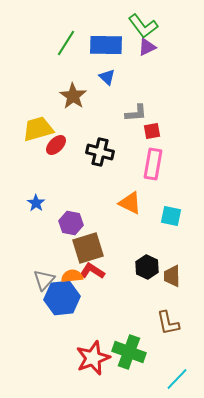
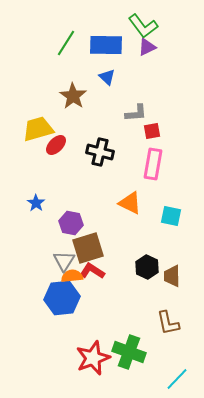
gray triangle: moved 20 px right, 19 px up; rotated 10 degrees counterclockwise
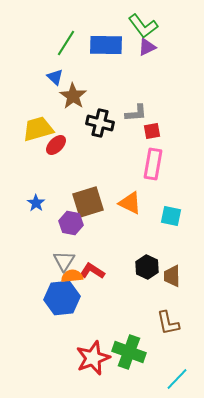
blue triangle: moved 52 px left
black cross: moved 29 px up
brown square: moved 46 px up
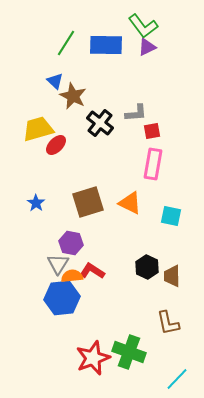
blue triangle: moved 4 px down
brown star: rotated 8 degrees counterclockwise
black cross: rotated 24 degrees clockwise
purple hexagon: moved 20 px down
gray triangle: moved 6 px left, 3 px down
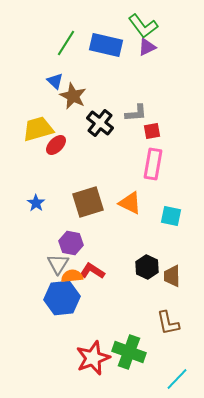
blue rectangle: rotated 12 degrees clockwise
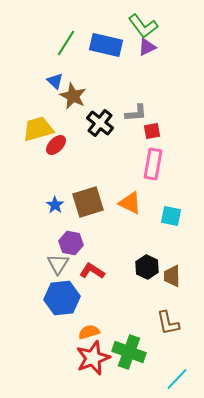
blue star: moved 19 px right, 2 px down
orange semicircle: moved 17 px right, 56 px down; rotated 10 degrees counterclockwise
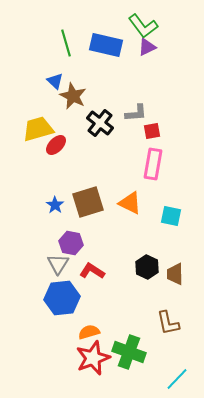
green line: rotated 48 degrees counterclockwise
brown trapezoid: moved 3 px right, 2 px up
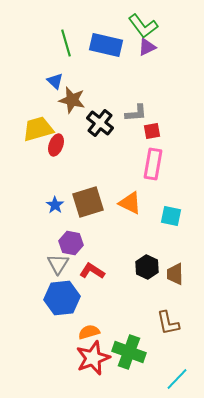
brown star: moved 1 px left, 4 px down; rotated 12 degrees counterclockwise
red ellipse: rotated 25 degrees counterclockwise
